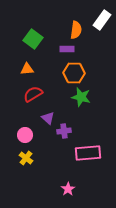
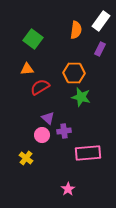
white rectangle: moved 1 px left, 1 px down
purple rectangle: moved 33 px right; rotated 64 degrees counterclockwise
red semicircle: moved 7 px right, 7 px up
pink circle: moved 17 px right
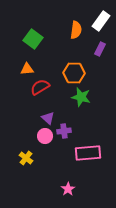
pink circle: moved 3 px right, 1 px down
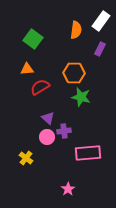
pink circle: moved 2 px right, 1 px down
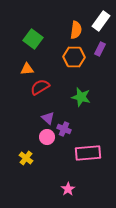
orange hexagon: moved 16 px up
purple cross: moved 2 px up; rotated 32 degrees clockwise
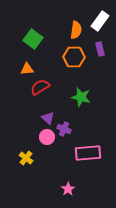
white rectangle: moved 1 px left
purple rectangle: rotated 40 degrees counterclockwise
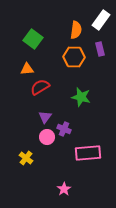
white rectangle: moved 1 px right, 1 px up
purple triangle: moved 3 px left, 1 px up; rotated 24 degrees clockwise
pink star: moved 4 px left
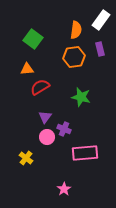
orange hexagon: rotated 10 degrees counterclockwise
pink rectangle: moved 3 px left
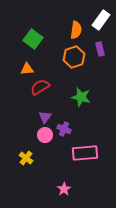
orange hexagon: rotated 10 degrees counterclockwise
pink circle: moved 2 px left, 2 px up
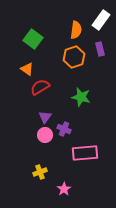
orange triangle: rotated 40 degrees clockwise
yellow cross: moved 14 px right, 14 px down; rotated 32 degrees clockwise
